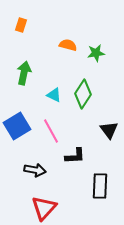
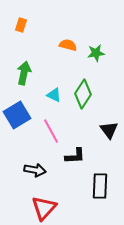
blue square: moved 11 px up
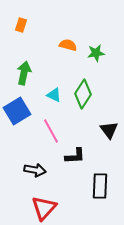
blue square: moved 4 px up
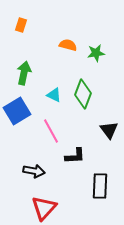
green diamond: rotated 12 degrees counterclockwise
black arrow: moved 1 px left, 1 px down
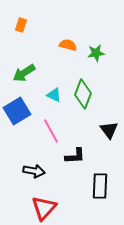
green arrow: rotated 135 degrees counterclockwise
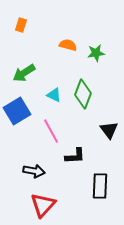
red triangle: moved 1 px left, 3 px up
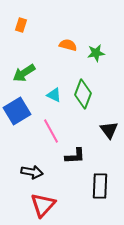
black arrow: moved 2 px left, 1 px down
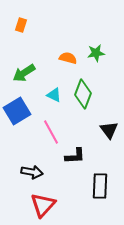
orange semicircle: moved 13 px down
pink line: moved 1 px down
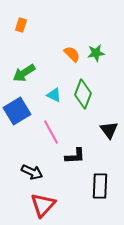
orange semicircle: moved 4 px right, 4 px up; rotated 30 degrees clockwise
black arrow: rotated 15 degrees clockwise
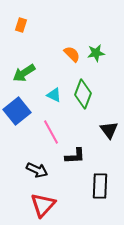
blue square: rotated 8 degrees counterclockwise
black arrow: moved 5 px right, 2 px up
